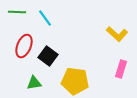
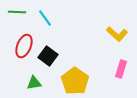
yellow pentagon: rotated 28 degrees clockwise
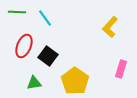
yellow L-shape: moved 7 px left, 7 px up; rotated 90 degrees clockwise
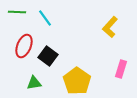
yellow pentagon: moved 2 px right
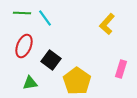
green line: moved 5 px right, 1 px down
yellow L-shape: moved 3 px left, 3 px up
black square: moved 3 px right, 4 px down
green triangle: moved 4 px left
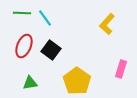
black square: moved 10 px up
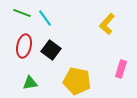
green line: rotated 18 degrees clockwise
red ellipse: rotated 10 degrees counterclockwise
yellow pentagon: rotated 24 degrees counterclockwise
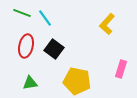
red ellipse: moved 2 px right
black square: moved 3 px right, 1 px up
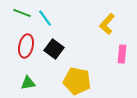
pink rectangle: moved 1 px right, 15 px up; rotated 12 degrees counterclockwise
green triangle: moved 2 px left
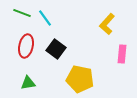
black square: moved 2 px right
yellow pentagon: moved 3 px right, 2 px up
